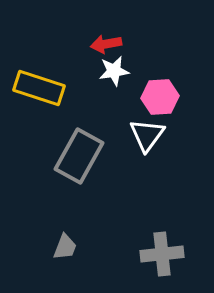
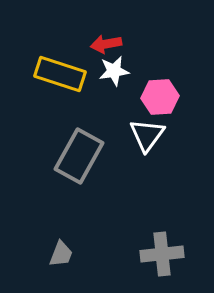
yellow rectangle: moved 21 px right, 14 px up
gray trapezoid: moved 4 px left, 7 px down
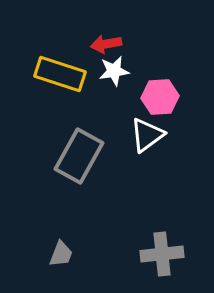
white triangle: rotated 18 degrees clockwise
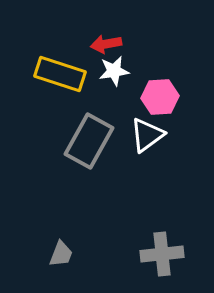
gray rectangle: moved 10 px right, 15 px up
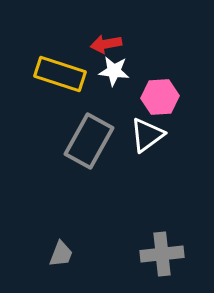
white star: rotated 16 degrees clockwise
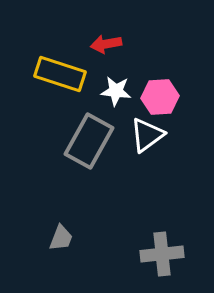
white star: moved 2 px right, 20 px down
gray trapezoid: moved 16 px up
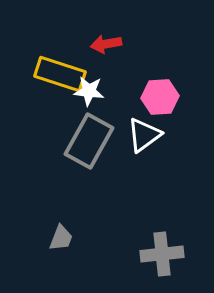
white star: moved 27 px left
white triangle: moved 3 px left
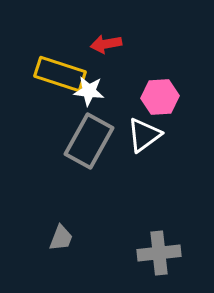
gray cross: moved 3 px left, 1 px up
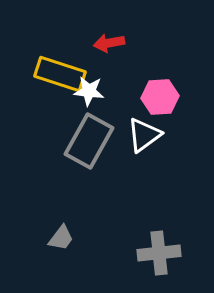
red arrow: moved 3 px right, 1 px up
gray trapezoid: rotated 16 degrees clockwise
